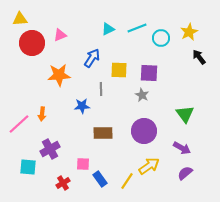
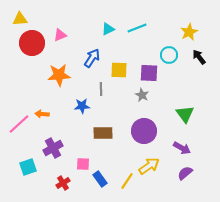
cyan circle: moved 8 px right, 17 px down
orange arrow: rotated 88 degrees clockwise
purple cross: moved 3 px right, 1 px up
cyan square: rotated 24 degrees counterclockwise
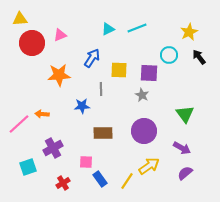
pink square: moved 3 px right, 2 px up
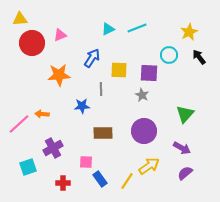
green triangle: rotated 18 degrees clockwise
red cross: rotated 32 degrees clockwise
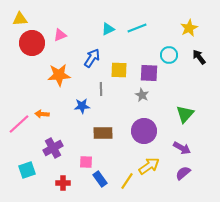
yellow star: moved 4 px up
cyan square: moved 1 px left, 3 px down
purple semicircle: moved 2 px left
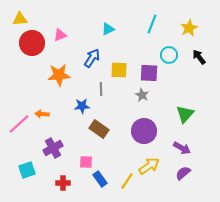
cyan line: moved 15 px right, 4 px up; rotated 48 degrees counterclockwise
brown rectangle: moved 4 px left, 4 px up; rotated 36 degrees clockwise
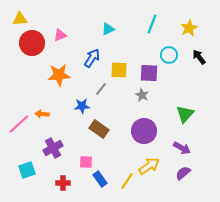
gray line: rotated 40 degrees clockwise
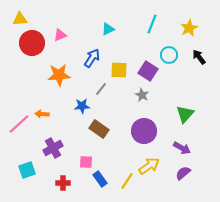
purple square: moved 1 px left, 2 px up; rotated 30 degrees clockwise
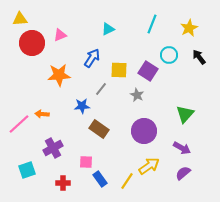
gray star: moved 5 px left
